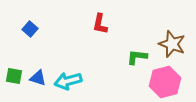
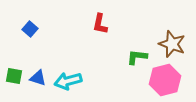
pink hexagon: moved 2 px up
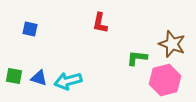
red L-shape: moved 1 px up
blue square: rotated 28 degrees counterclockwise
green L-shape: moved 1 px down
blue triangle: moved 1 px right
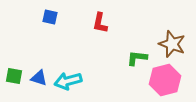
blue square: moved 20 px right, 12 px up
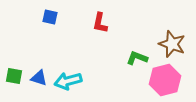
green L-shape: rotated 15 degrees clockwise
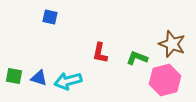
red L-shape: moved 30 px down
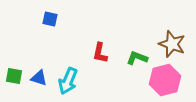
blue square: moved 2 px down
cyan arrow: rotated 52 degrees counterclockwise
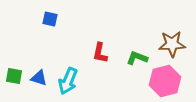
brown star: rotated 24 degrees counterclockwise
pink hexagon: moved 1 px down
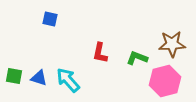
cyan arrow: moved 1 px up; rotated 116 degrees clockwise
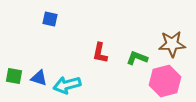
cyan arrow: moved 1 px left, 5 px down; rotated 64 degrees counterclockwise
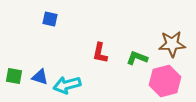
blue triangle: moved 1 px right, 1 px up
